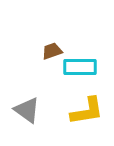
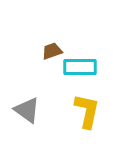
yellow L-shape: rotated 69 degrees counterclockwise
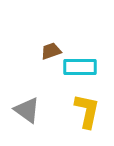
brown trapezoid: moved 1 px left
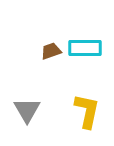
cyan rectangle: moved 5 px right, 19 px up
gray triangle: rotated 24 degrees clockwise
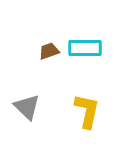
brown trapezoid: moved 2 px left
gray triangle: moved 3 px up; rotated 16 degrees counterclockwise
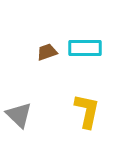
brown trapezoid: moved 2 px left, 1 px down
gray triangle: moved 8 px left, 8 px down
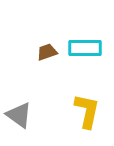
gray triangle: rotated 8 degrees counterclockwise
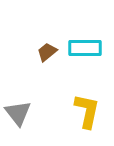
brown trapezoid: rotated 20 degrees counterclockwise
gray triangle: moved 1 px left, 2 px up; rotated 16 degrees clockwise
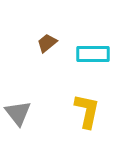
cyan rectangle: moved 8 px right, 6 px down
brown trapezoid: moved 9 px up
